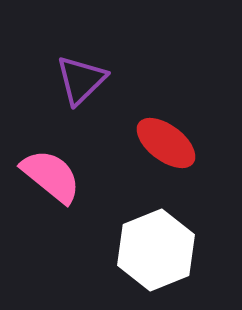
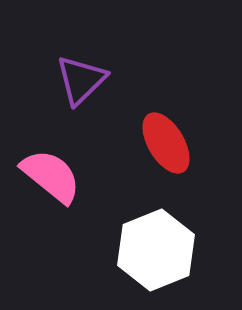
red ellipse: rotated 22 degrees clockwise
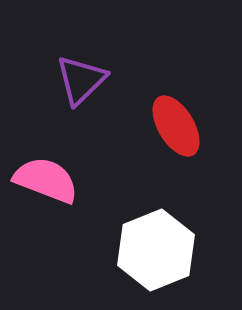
red ellipse: moved 10 px right, 17 px up
pink semicircle: moved 5 px left, 4 px down; rotated 18 degrees counterclockwise
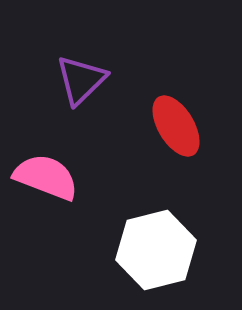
pink semicircle: moved 3 px up
white hexagon: rotated 8 degrees clockwise
